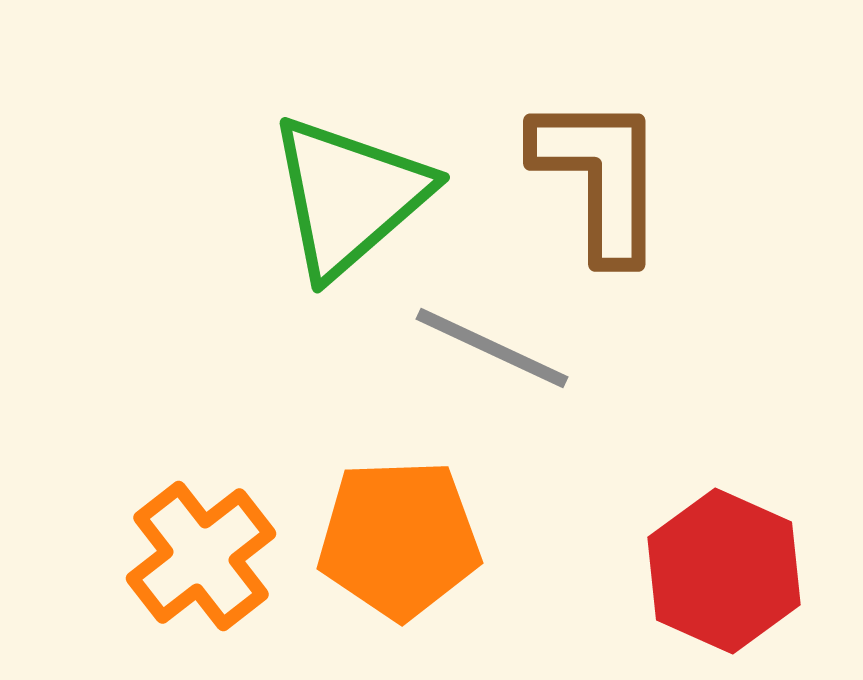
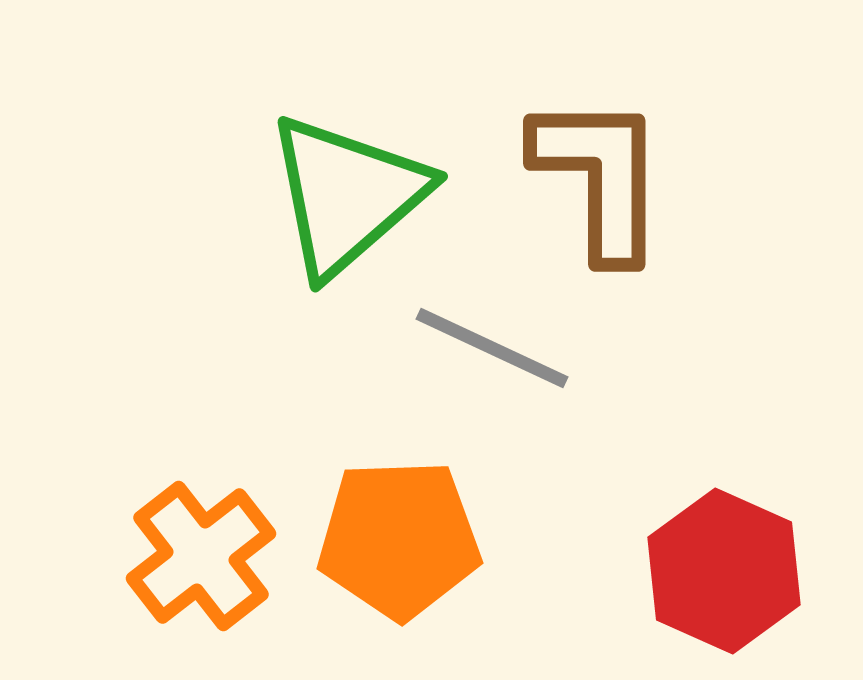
green triangle: moved 2 px left, 1 px up
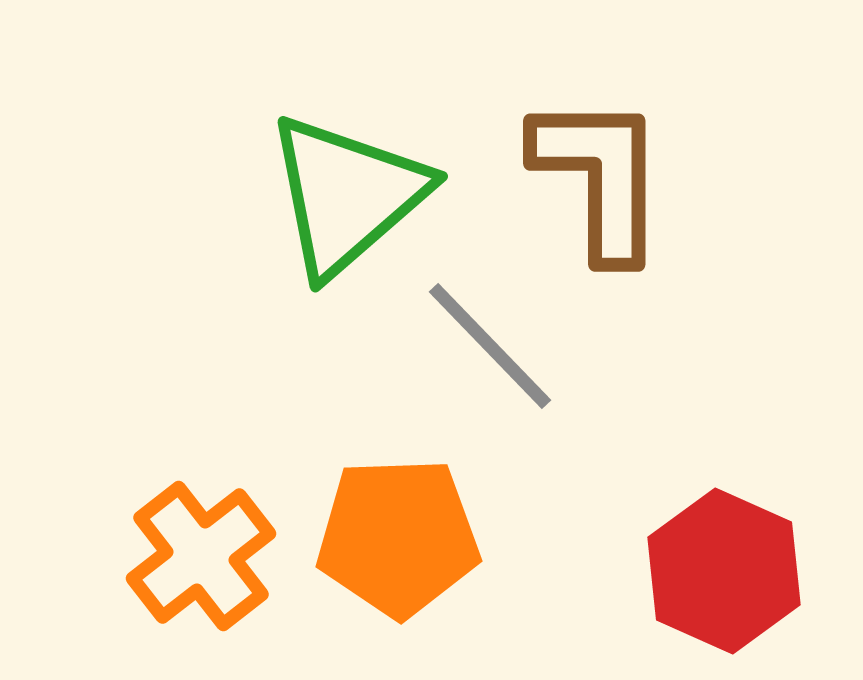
gray line: moved 2 px left, 2 px up; rotated 21 degrees clockwise
orange pentagon: moved 1 px left, 2 px up
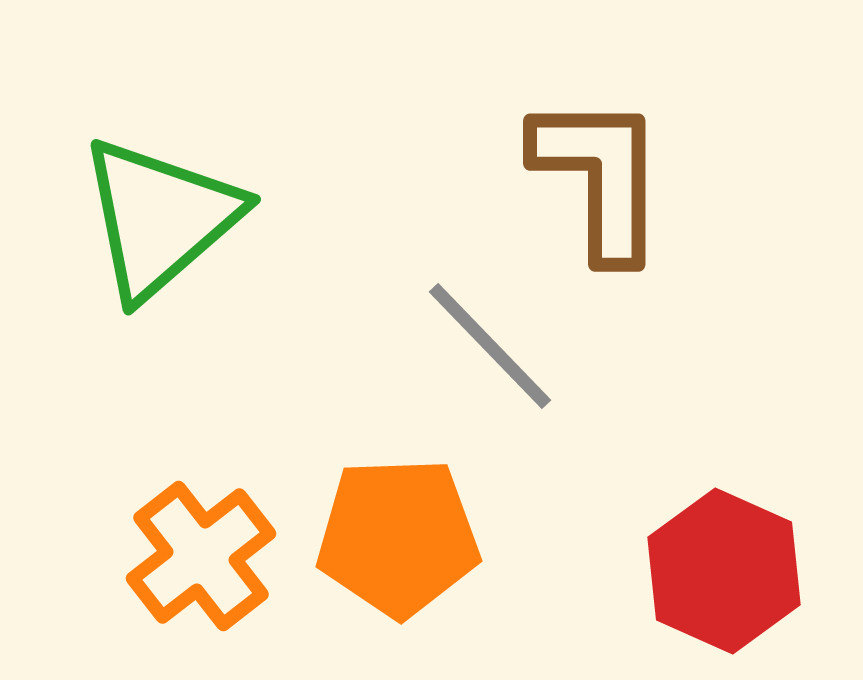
green triangle: moved 187 px left, 23 px down
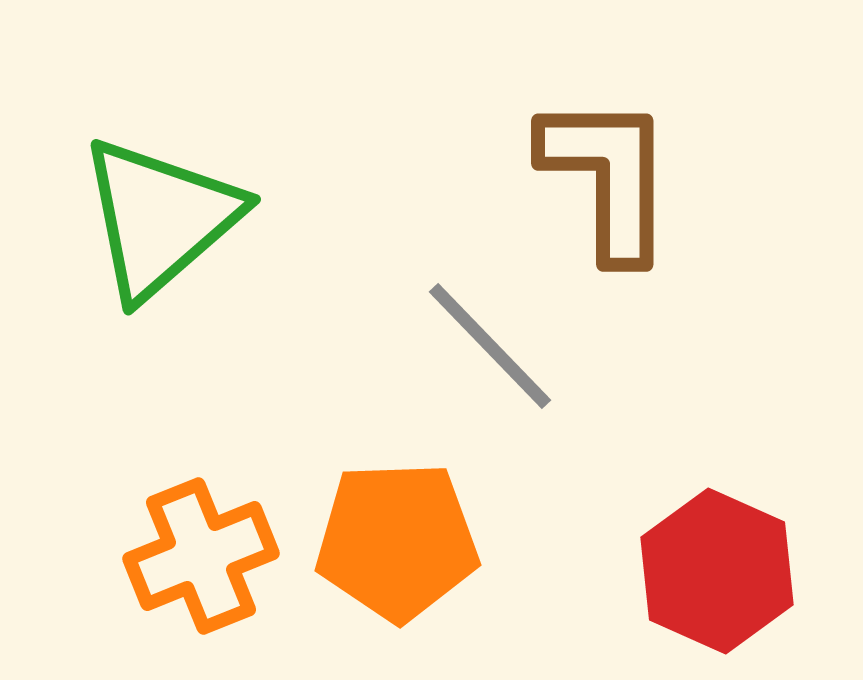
brown L-shape: moved 8 px right
orange pentagon: moved 1 px left, 4 px down
orange cross: rotated 16 degrees clockwise
red hexagon: moved 7 px left
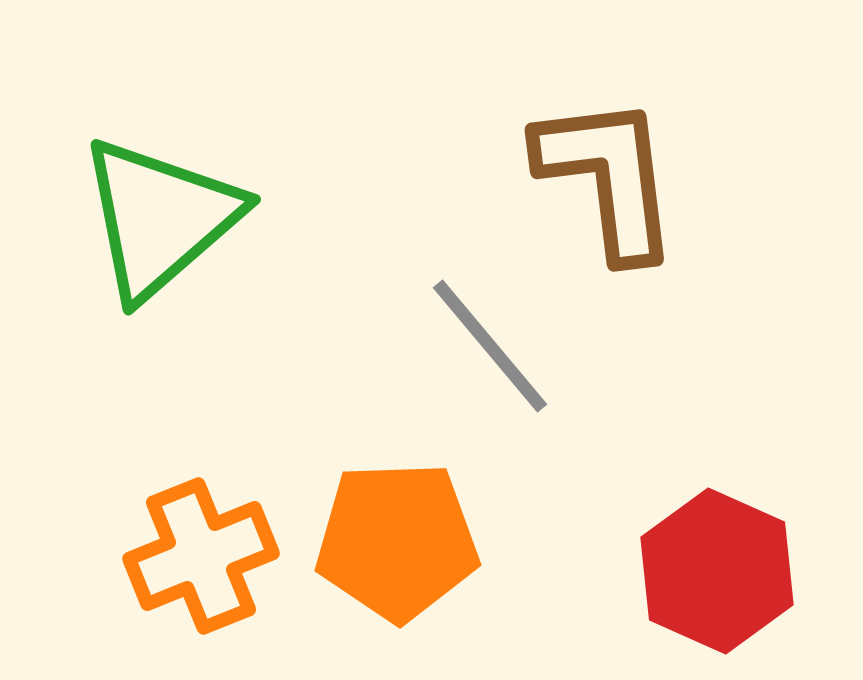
brown L-shape: rotated 7 degrees counterclockwise
gray line: rotated 4 degrees clockwise
